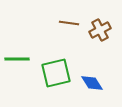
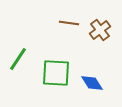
brown cross: rotated 10 degrees counterclockwise
green line: moved 1 px right; rotated 55 degrees counterclockwise
green square: rotated 16 degrees clockwise
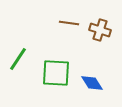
brown cross: rotated 35 degrees counterclockwise
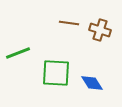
green line: moved 6 px up; rotated 35 degrees clockwise
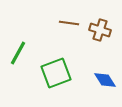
green line: rotated 40 degrees counterclockwise
green square: rotated 24 degrees counterclockwise
blue diamond: moved 13 px right, 3 px up
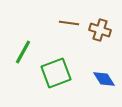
green line: moved 5 px right, 1 px up
blue diamond: moved 1 px left, 1 px up
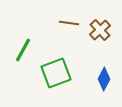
brown cross: rotated 30 degrees clockwise
green line: moved 2 px up
blue diamond: rotated 60 degrees clockwise
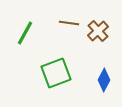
brown cross: moved 2 px left, 1 px down
green line: moved 2 px right, 17 px up
blue diamond: moved 1 px down
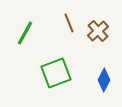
brown line: rotated 60 degrees clockwise
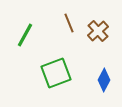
green line: moved 2 px down
